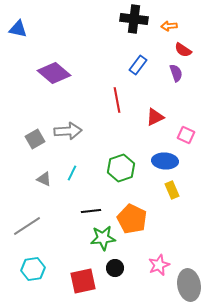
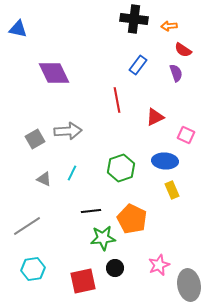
purple diamond: rotated 24 degrees clockwise
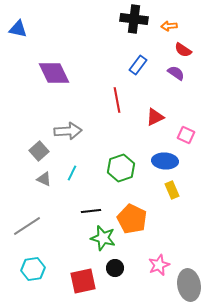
purple semicircle: rotated 36 degrees counterclockwise
gray square: moved 4 px right, 12 px down; rotated 12 degrees counterclockwise
green star: rotated 20 degrees clockwise
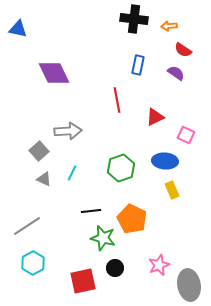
blue rectangle: rotated 24 degrees counterclockwise
cyan hexagon: moved 6 px up; rotated 20 degrees counterclockwise
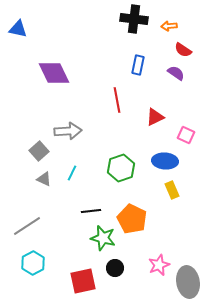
gray ellipse: moved 1 px left, 3 px up
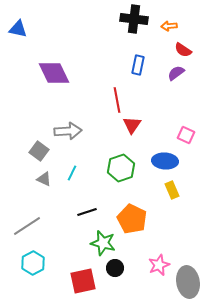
purple semicircle: rotated 72 degrees counterclockwise
red triangle: moved 23 px left, 8 px down; rotated 30 degrees counterclockwise
gray square: rotated 12 degrees counterclockwise
black line: moved 4 px left, 1 px down; rotated 12 degrees counterclockwise
green star: moved 5 px down
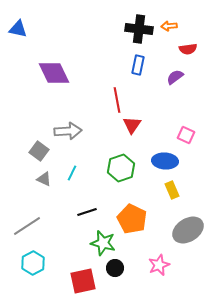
black cross: moved 5 px right, 10 px down
red semicircle: moved 5 px right, 1 px up; rotated 42 degrees counterclockwise
purple semicircle: moved 1 px left, 4 px down
gray ellipse: moved 52 px up; rotated 68 degrees clockwise
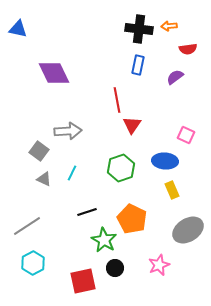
green star: moved 1 px right, 3 px up; rotated 15 degrees clockwise
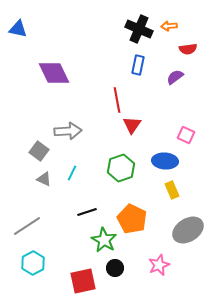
black cross: rotated 16 degrees clockwise
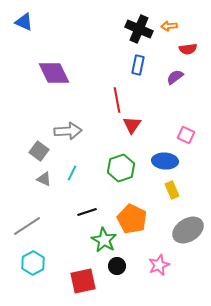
blue triangle: moved 6 px right, 7 px up; rotated 12 degrees clockwise
black circle: moved 2 px right, 2 px up
